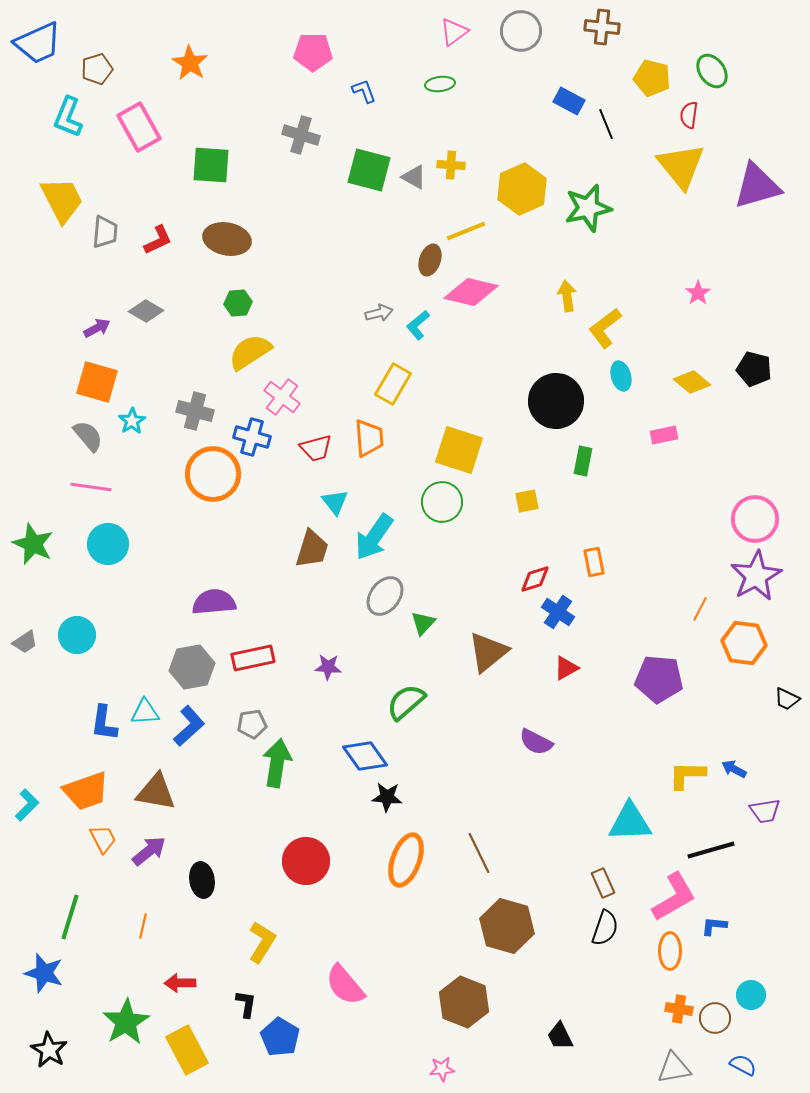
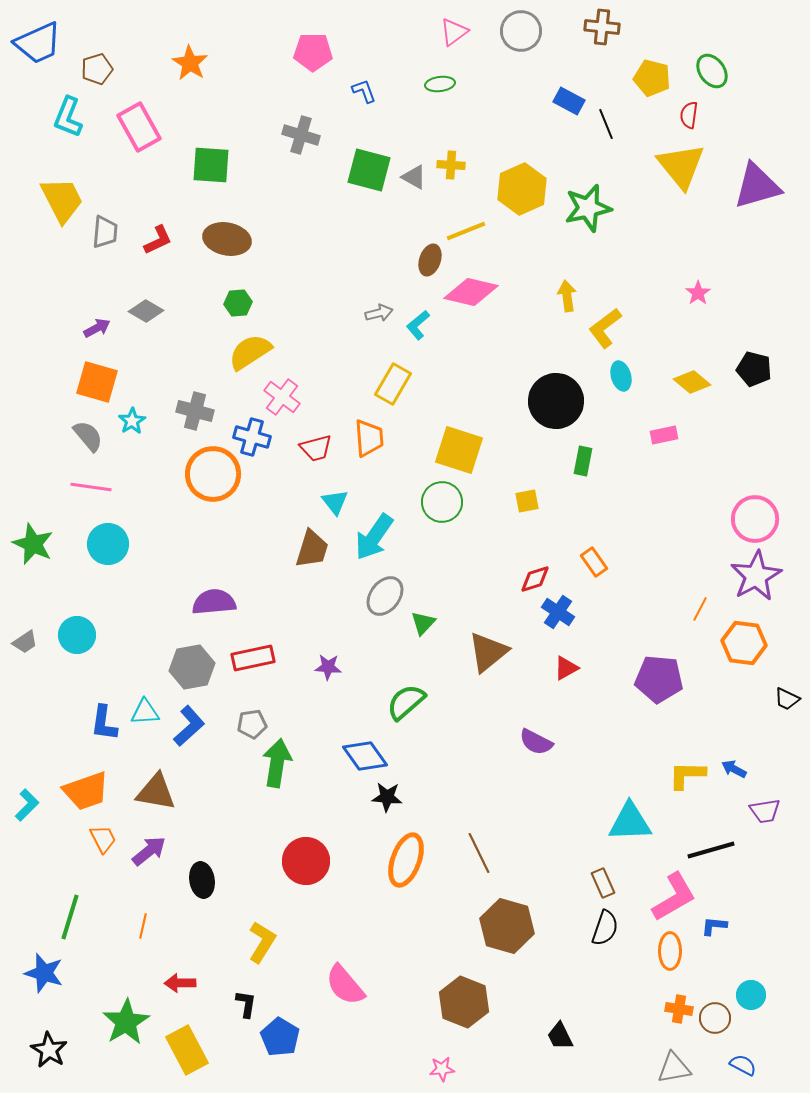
orange rectangle at (594, 562): rotated 24 degrees counterclockwise
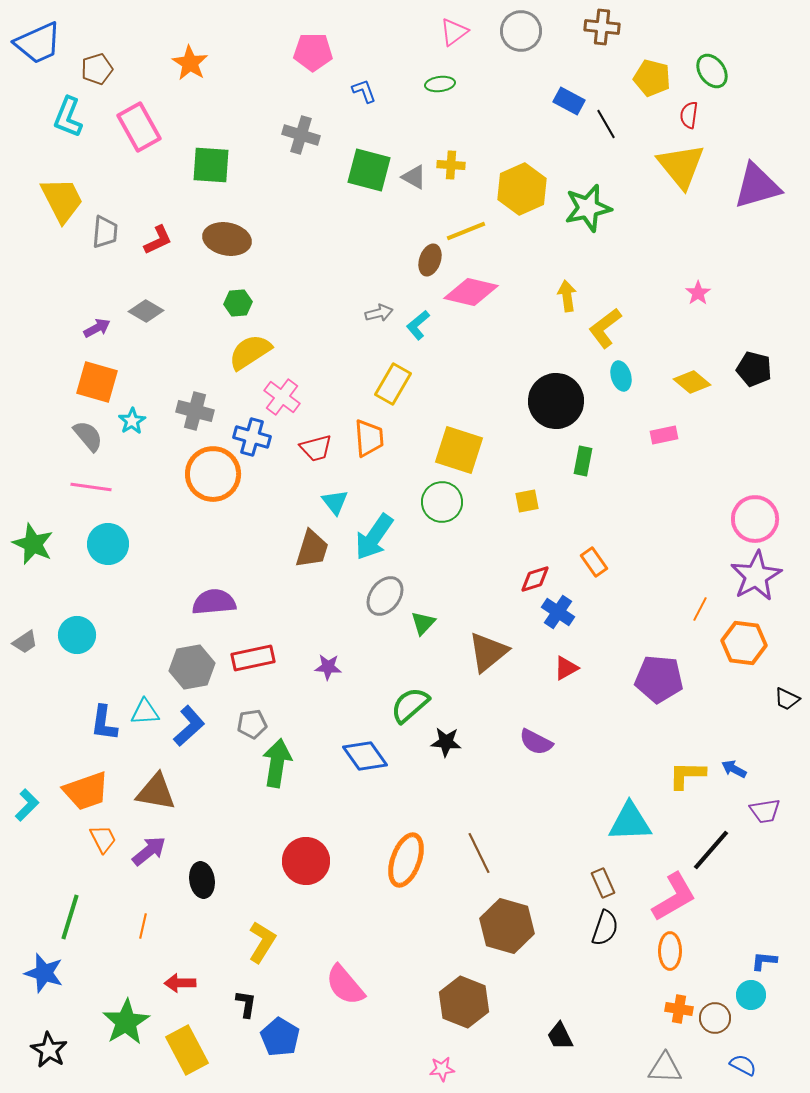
black line at (606, 124): rotated 8 degrees counterclockwise
green semicircle at (406, 702): moved 4 px right, 3 px down
black star at (387, 797): moved 59 px right, 55 px up
black line at (711, 850): rotated 33 degrees counterclockwise
blue L-shape at (714, 926): moved 50 px right, 35 px down
gray triangle at (674, 1068): moved 9 px left; rotated 12 degrees clockwise
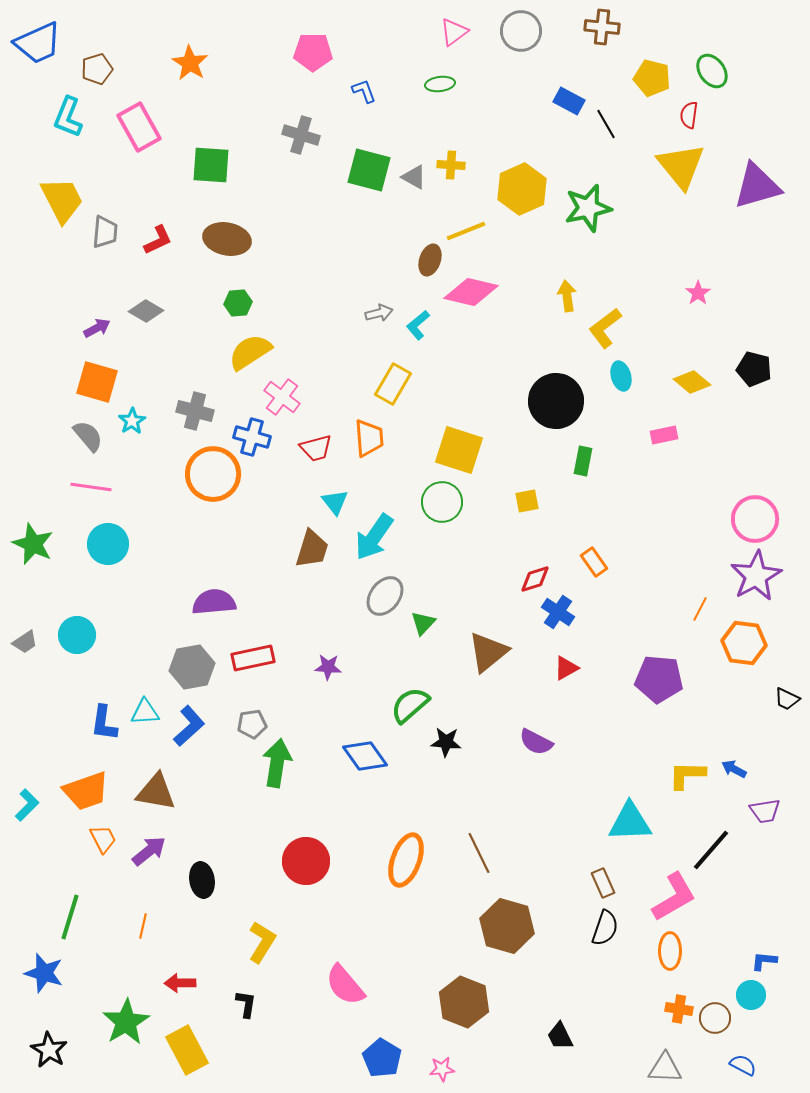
blue pentagon at (280, 1037): moved 102 px right, 21 px down
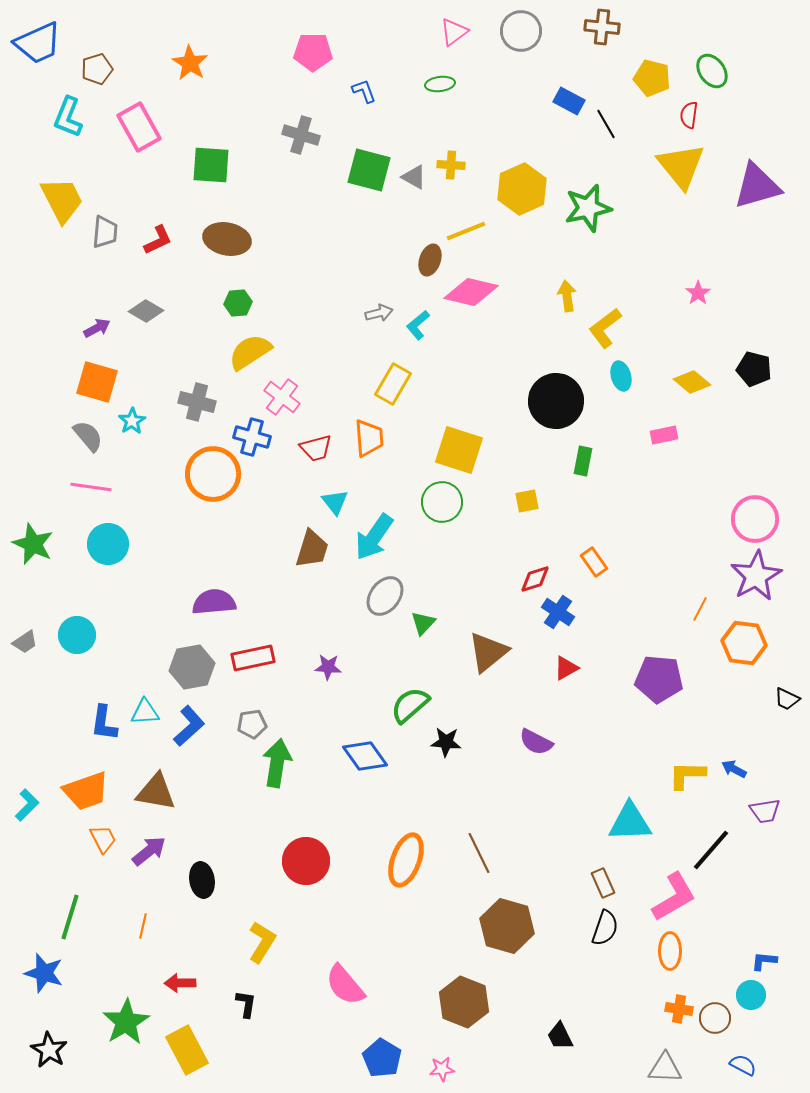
gray cross at (195, 411): moved 2 px right, 9 px up
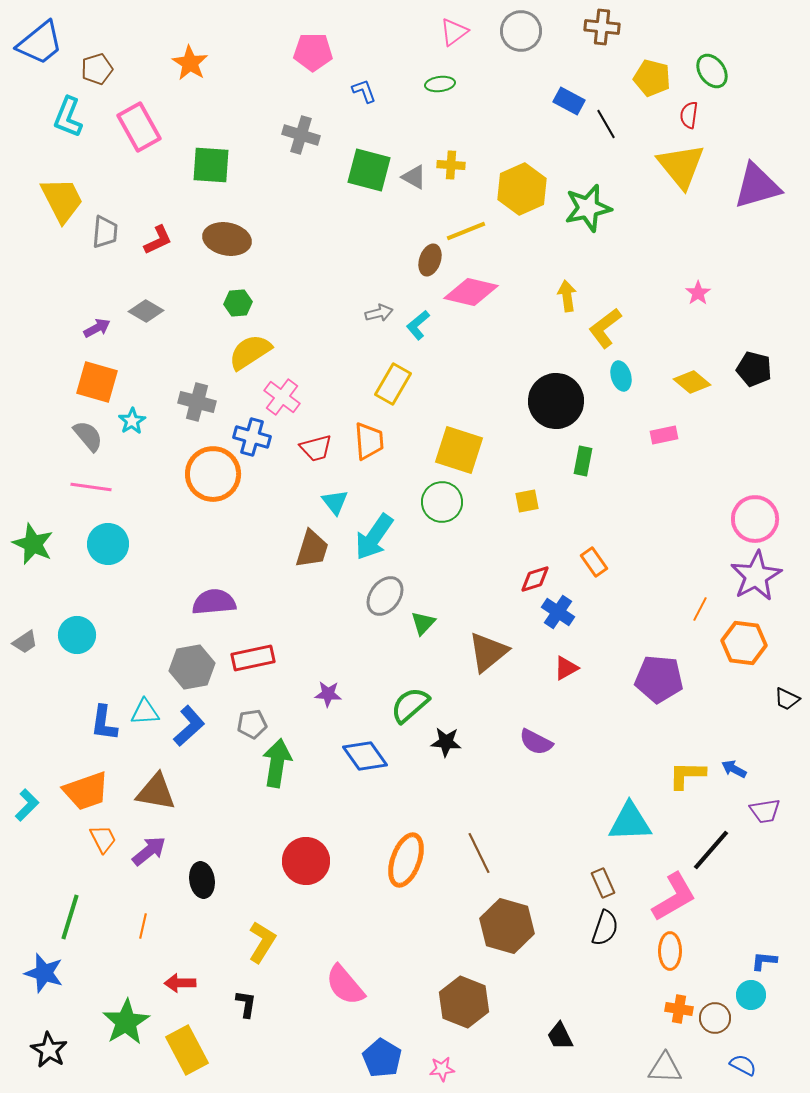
blue trapezoid at (38, 43): moved 2 px right; rotated 15 degrees counterclockwise
orange trapezoid at (369, 438): moved 3 px down
purple star at (328, 667): moved 27 px down
